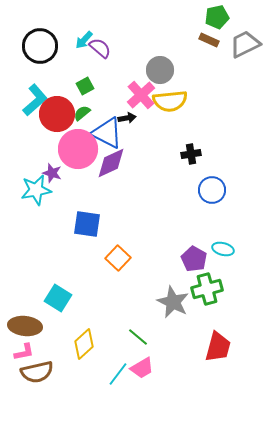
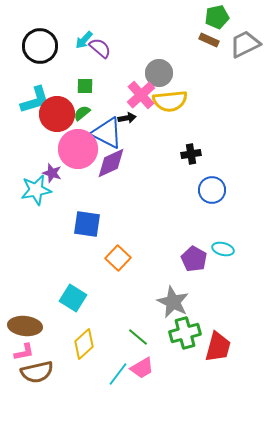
gray circle: moved 1 px left, 3 px down
green square: rotated 30 degrees clockwise
cyan L-shape: rotated 24 degrees clockwise
green cross: moved 22 px left, 44 px down
cyan square: moved 15 px right
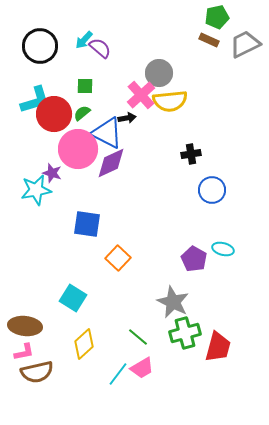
red circle: moved 3 px left
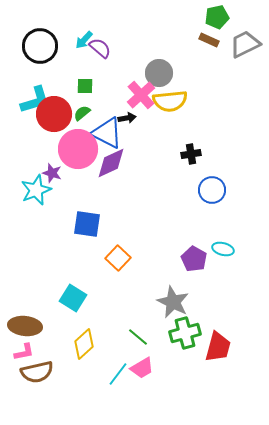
cyan star: rotated 12 degrees counterclockwise
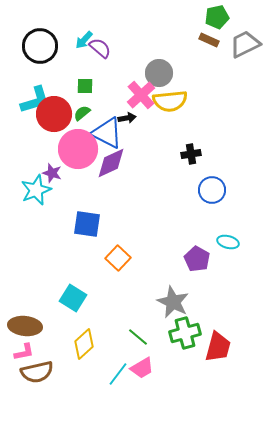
cyan ellipse: moved 5 px right, 7 px up
purple pentagon: moved 3 px right
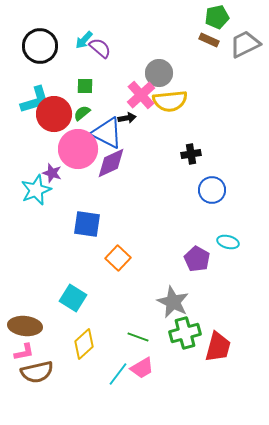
green line: rotated 20 degrees counterclockwise
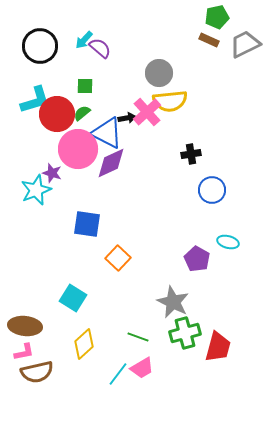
pink cross: moved 6 px right, 17 px down
red circle: moved 3 px right
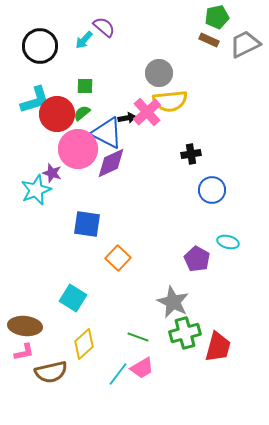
purple semicircle: moved 4 px right, 21 px up
brown semicircle: moved 14 px right
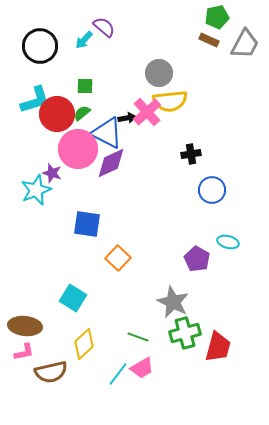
gray trapezoid: rotated 144 degrees clockwise
